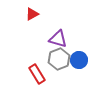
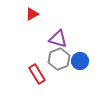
blue circle: moved 1 px right, 1 px down
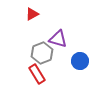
gray hexagon: moved 17 px left, 6 px up
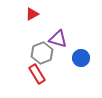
blue circle: moved 1 px right, 3 px up
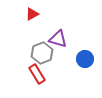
blue circle: moved 4 px right, 1 px down
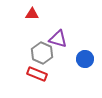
red triangle: rotated 32 degrees clockwise
gray hexagon: rotated 15 degrees counterclockwise
red rectangle: rotated 36 degrees counterclockwise
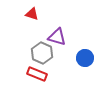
red triangle: rotated 16 degrees clockwise
purple triangle: moved 1 px left, 2 px up
blue circle: moved 1 px up
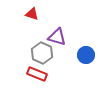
blue circle: moved 1 px right, 3 px up
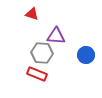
purple triangle: moved 1 px left, 1 px up; rotated 12 degrees counterclockwise
gray hexagon: rotated 20 degrees counterclockwise
